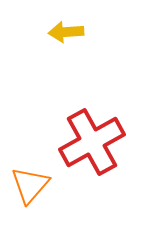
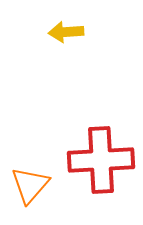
red cross: moved 9 px right, 18 px down; rotated 26 degrees clockwise
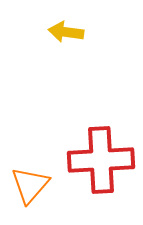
yellow arrow: rotated 12 degrees clockwise
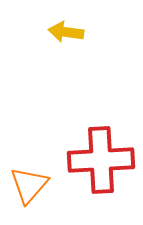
orange triangle: moved 1 px left
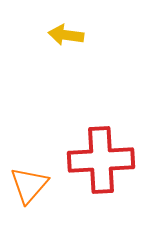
yellow arrow: moved 3 px down
